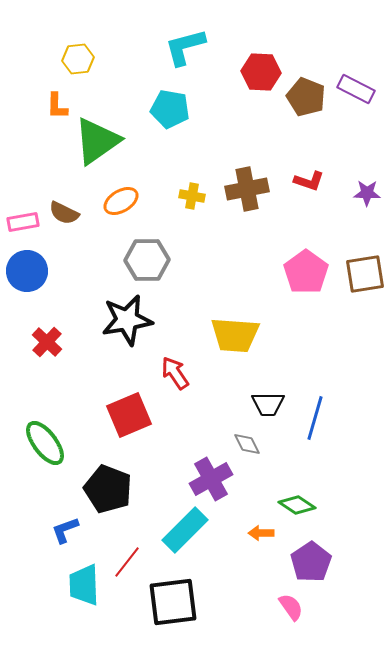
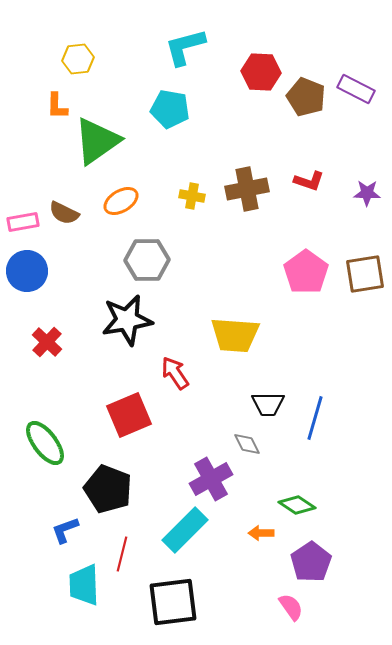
red line: moved 5 px left, 8 px up; rotated 24 degrees counterclockwise
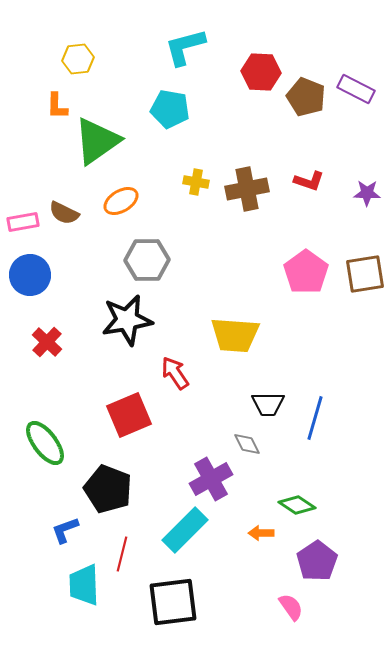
yellow cross: moved 4 px right, 14 px up
blue circle: moved 3 px right, 4 px down
purple pentagon: moved 6 px right, 1 px up
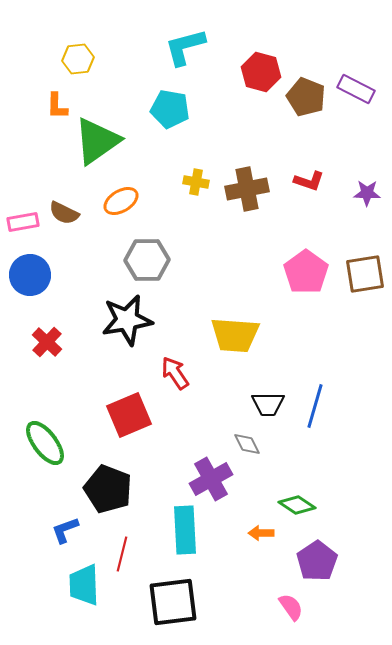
red hexagon: rotated 12 degrees clockwise
blue line: moved 12 px up
cyan rectangle: rotated 48 degrees counterclockwise
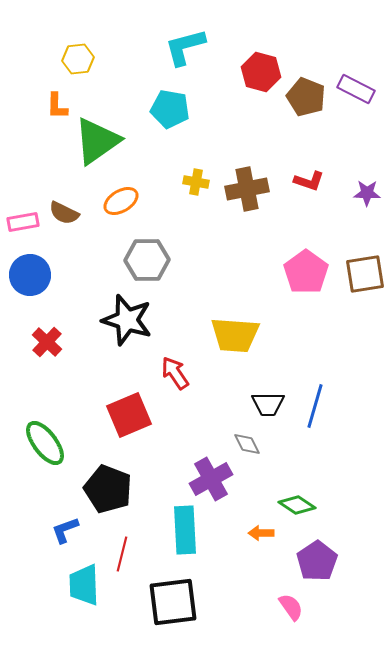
black star: rotated 27 degrees clockwise
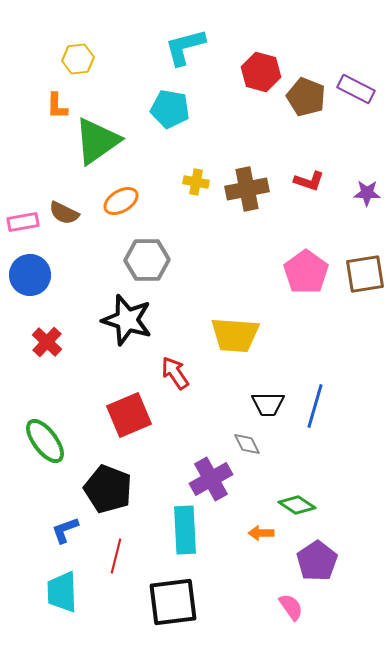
green ellipse: moved 2 px up
red line: moved 6 px left, 2 px down
cyan trapezoid: moved 22 px left, 7 px down
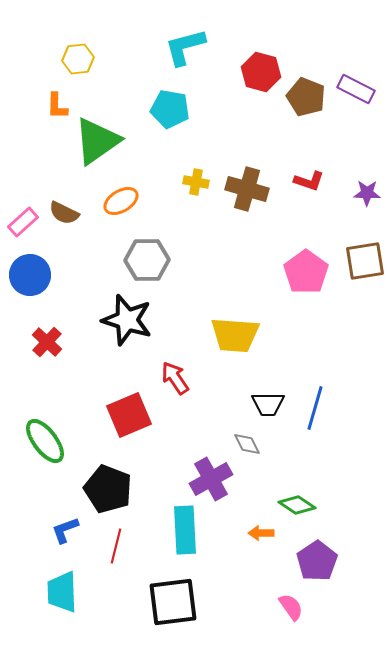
brown cross: rotated 27 degrees clockwise
pink rectangle: rotated 32 degrees counterclockwise
brown square: moved 13 px up
red arrow: moved 5 px down
blue line: moved 2 px down
red line: moved 10 px up
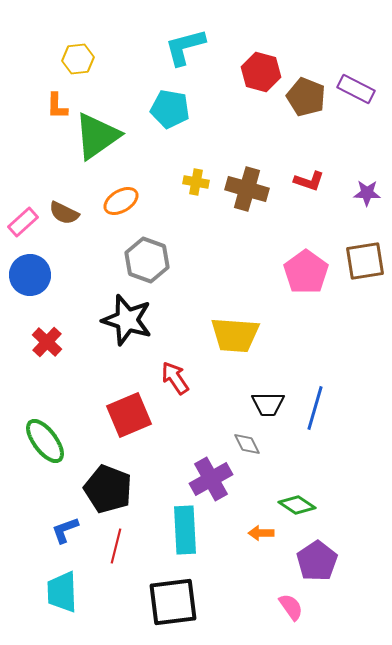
green triangle: moved 5 px up
gray hexagon: rotated 21 degrees clockwise
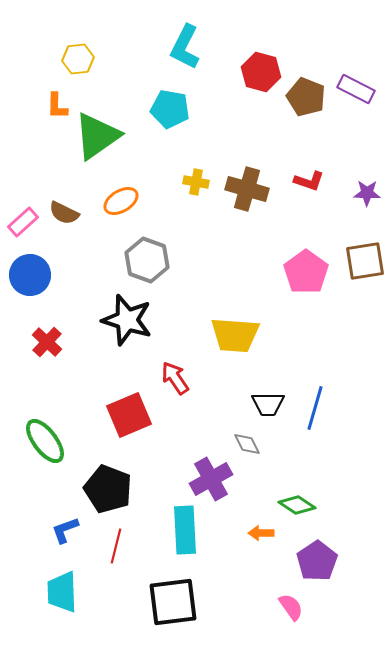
cyan L-shape: rotated 48 degrees counterclockwise
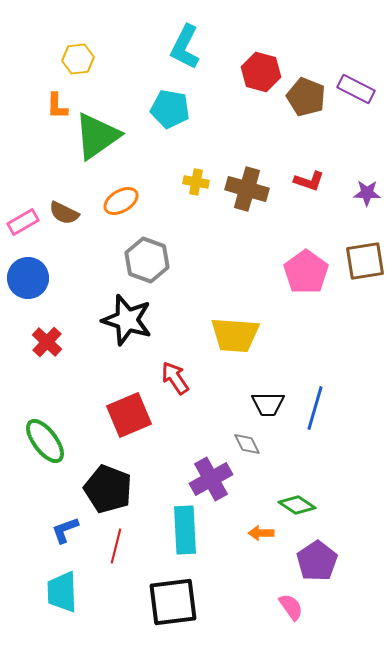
pink rectangle: rotated 12 degrees clockwise
blue circle: moved 2 px left, 3 px down
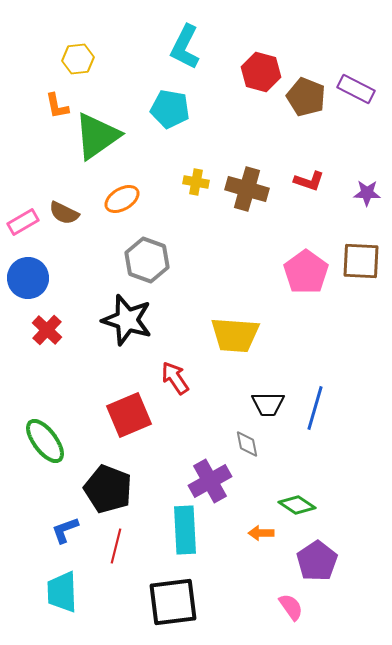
orange L-shape: rotated 12 degrees counterclockwise
orange ellipse: moved 1 px right, 2 px up
brown square: moved 4 px left; rotated 12 degrees clockwise
red cross: moved 12 px up
gray diamond: rotated 16 degrees clockwise
purple cross: moved 1 px left, 2 px down
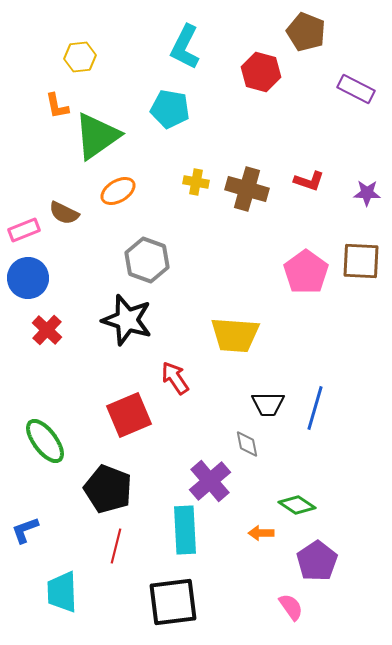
yellow hexagon: moved 2 px right, 2 px up
brown pentagon: moved 65 px up
orange ellipse: moved 4 px left, 8 px up
pink rectangle: moved 1 px right, 8 px down; rotated 8 degrees clockwise
purple cross: rotated 12 degrees counterclockwise
blue L-shape: moved 40 px left
